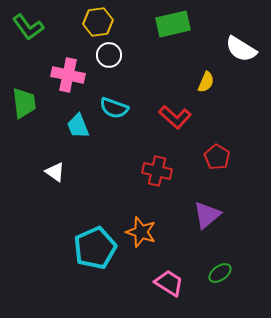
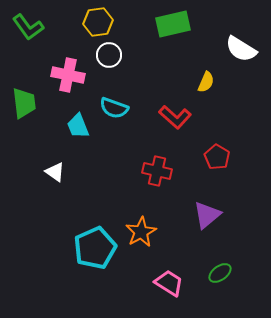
orange star: rotated 24 degrees clockwise
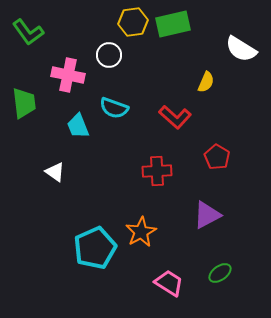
yellow hexagon: moved 35 px right
green L-shape: moved 5 px down
red cross: rotated 16 degrees counterclockwise
purple triangle: rotated 12 degrees clockwise
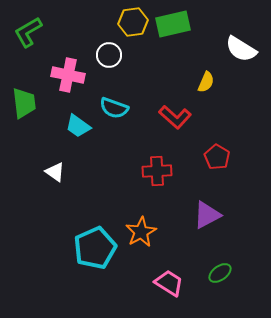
green L-shape: rotated 96 degrees clockwise
cyan trapezoid: rotated 32 degrees counterclockwise
